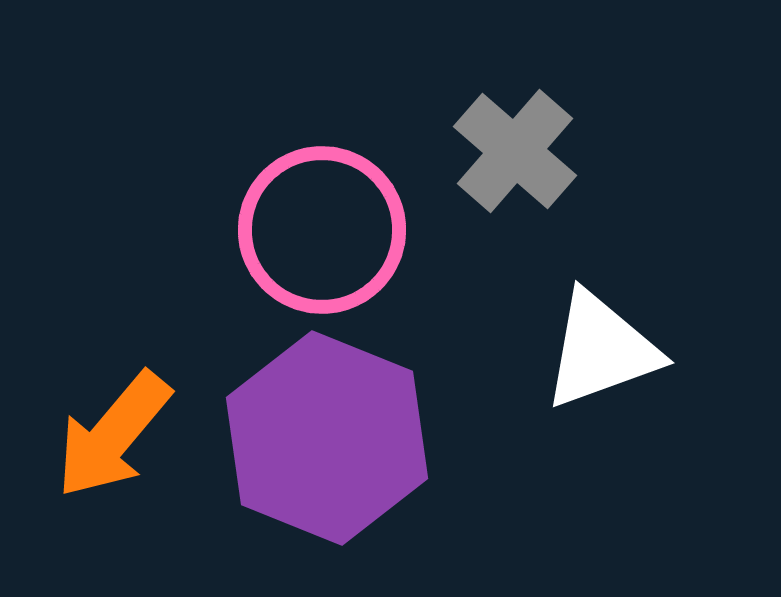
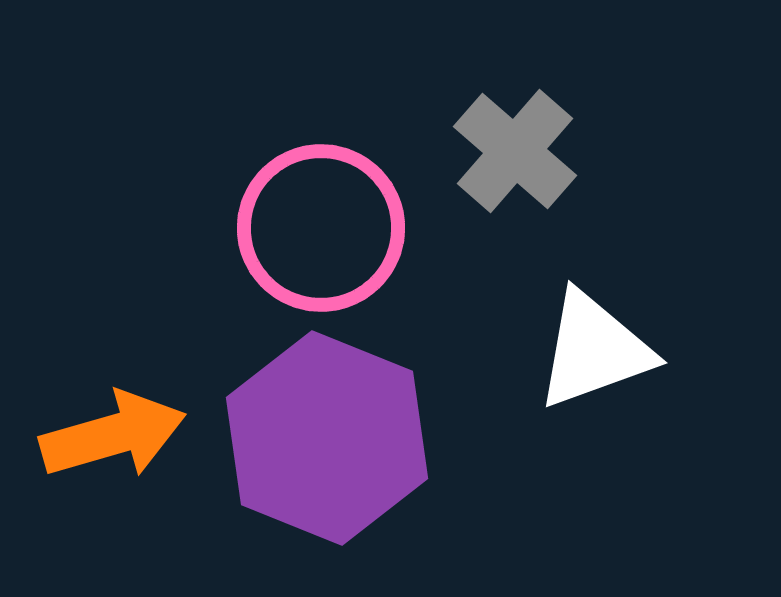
pink circle: moved 1 px left, 2 px up
white triangle: moved 7 px left
orange arrow: rotated 146 degrees counterclockwise
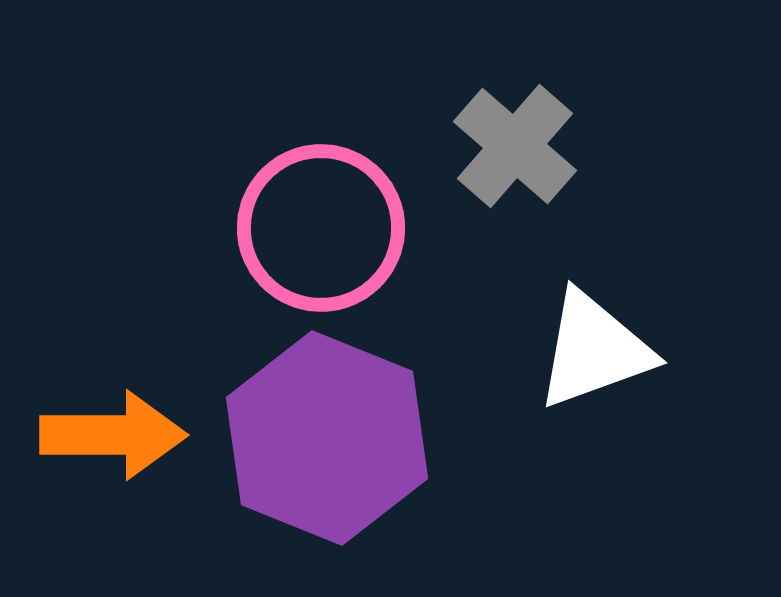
gray cross: moved 5 px up
orange arrow: rotated 16 degrees clockwise
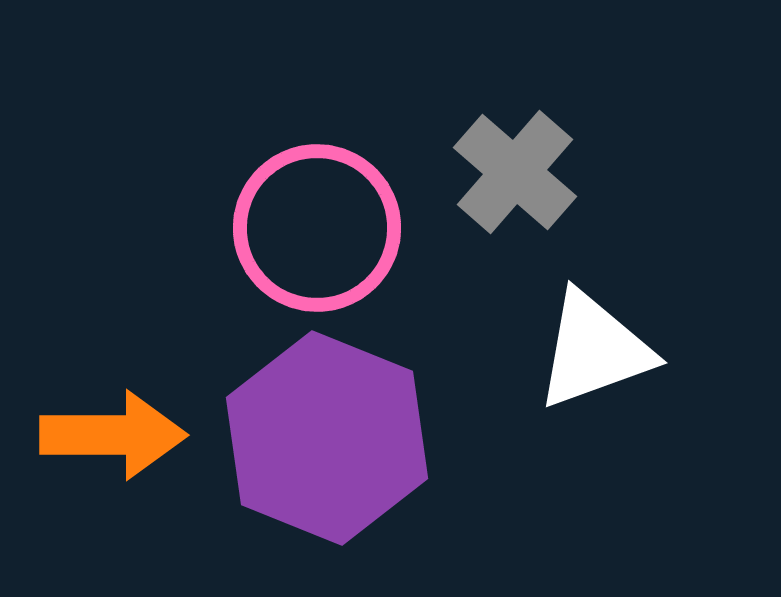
gray cross: moved 26 px down
pink circle: moved 4 px left
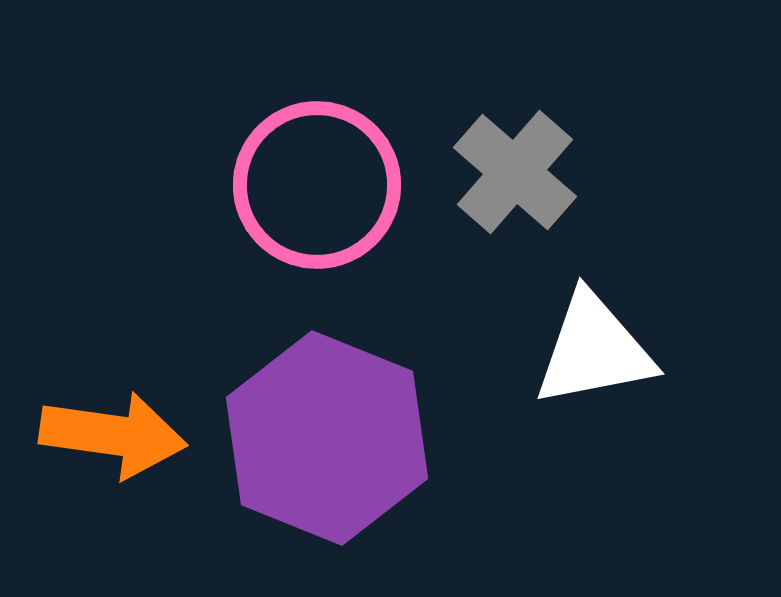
pink circle: moved 43 px up
white triangle: rotated 9 degrees clockwise
orange arrow: rotated 8 degrees clockwise
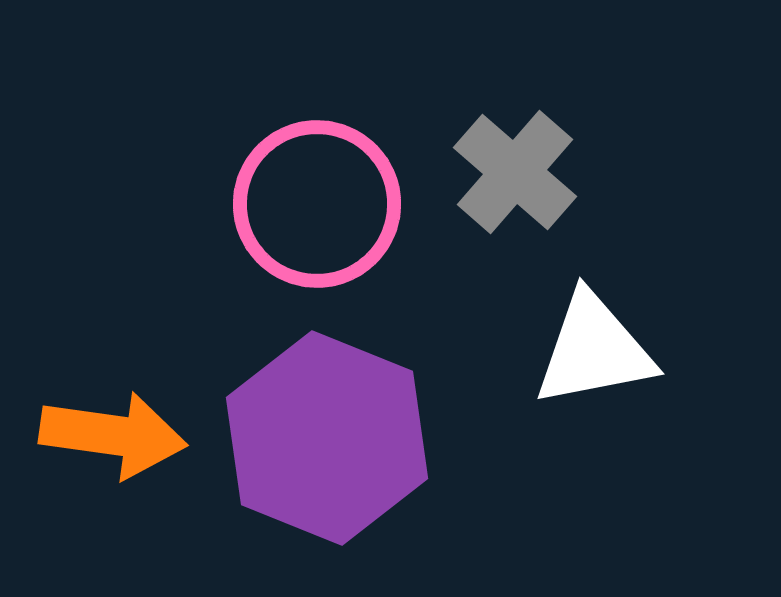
pink circle: moved 19 px down
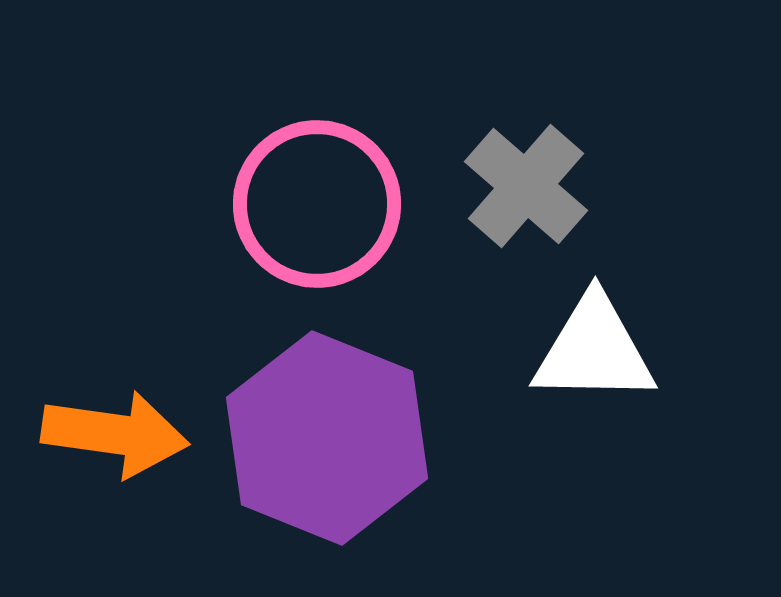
gray cross: moved 11 px right, 14 px down
white triangle: rotated 12 degrees clockwise
orange arrow: moved 2 px right, 1 px up
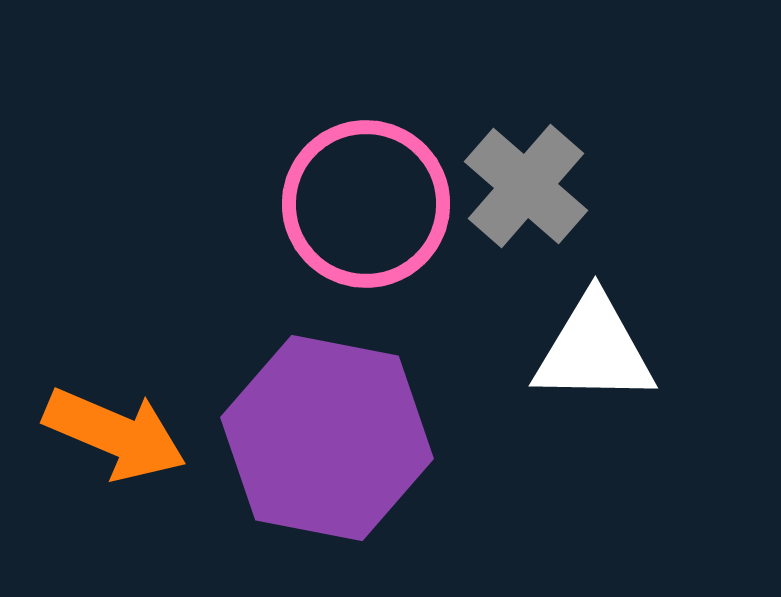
pink circle: moved 49 px right
orange arrow: rotated 15 degrees clockwise
purple hexagon: rotated 11 degrees counterclockwise
